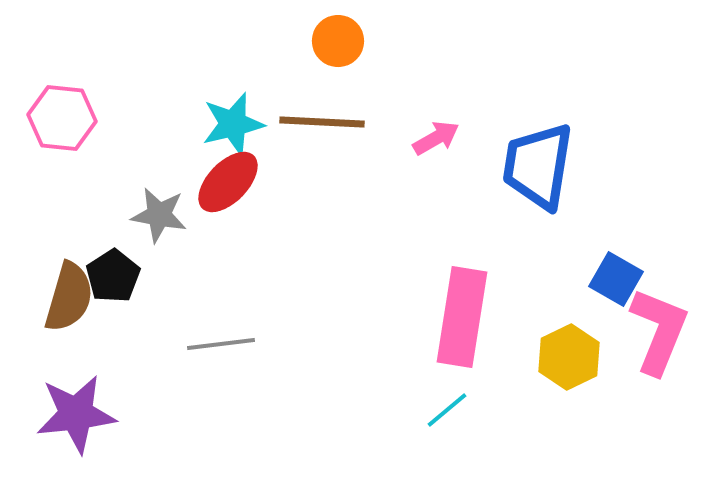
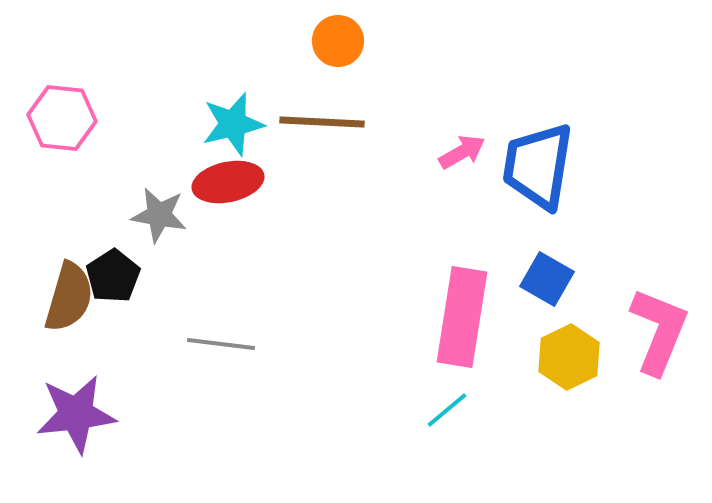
pink arrow: moved 26 px right, 14 px down
red ellipse: rotated 34 degrees clockwise
blue square: moved 69 px left
gray line: rotated 14 degrees clockwise
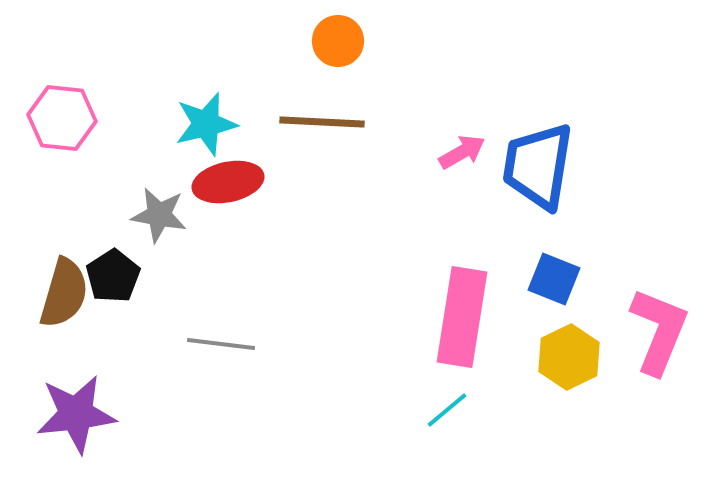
cyan star: moved 27 px left
blue square: moved 7 px right; rotated 8 degrees counterclockwise
brown semicircle: moved 5 px left, 4 px up
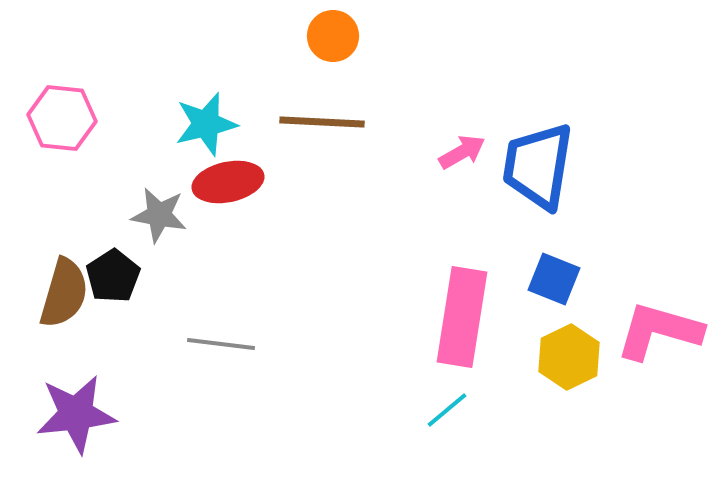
orange circle: moved 5 px left, 5 px up
pink L-shape: rotated 96 degrees counterclockwise
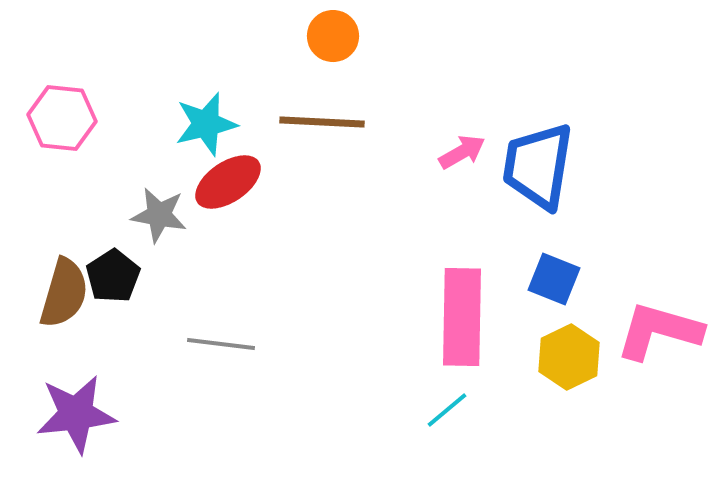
red ellipse: rotated 22 degrees counterclockwise
pink rectangle: rotated 8 degrees counterclockwise
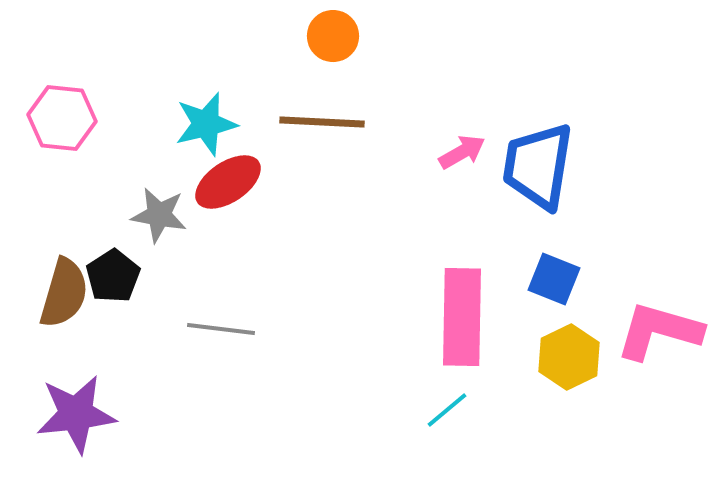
gray line: moved 15 px up
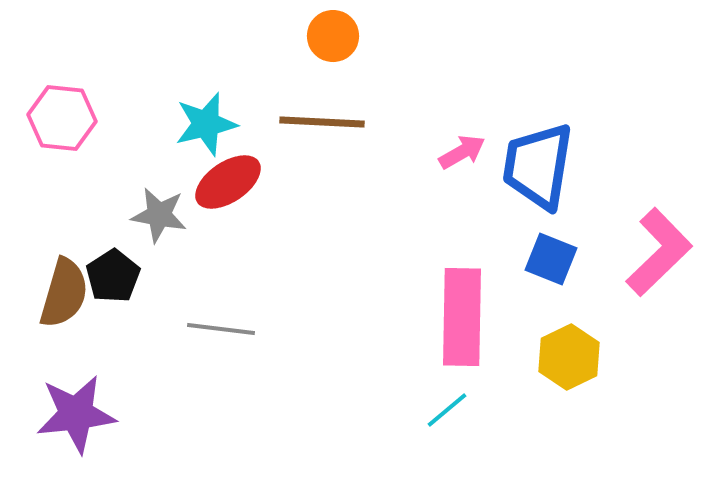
blue square: moved 3 px left, 20 px up
pink L-shape: moved 79 px up; rotated 120 degrees clockwise
